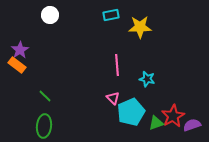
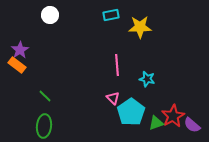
cyan pentagon: rotated 12 degrees counterclockwise
purple semicircle: rotated 120 degrees counterclockwise
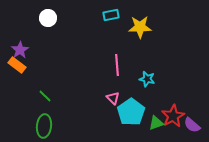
white circle: moved 2 px left, 3 px down
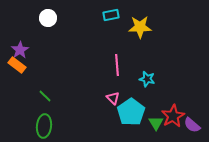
green triangle: rotated 42 degrees counterclockwise
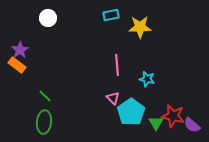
red star: rotated 30 degrees counterclockwise
green ellipse: moved 4 px up
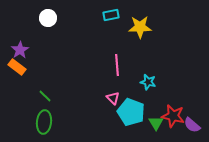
orange rectangle: moved 2 px down
cyan star: moved 1 px right, 3 px down
cyan pentagon: rotated 16 degrees counterclockwise
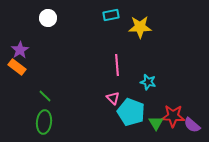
red star: rotated 10 degrees counterclockwise
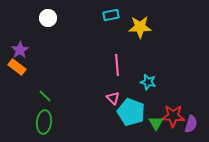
purple semicircle: moved 1 px left, 1 px up; rotated 114 degrees counterclockwise
